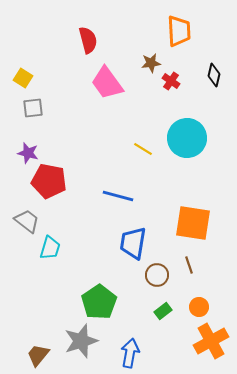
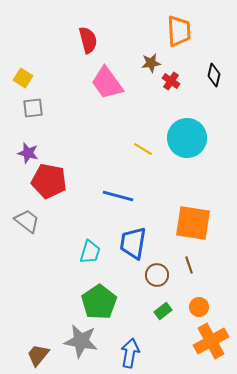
cyan trapezoid: moved 40 px right, 4 px down
gray star: rotated 28 degrees clockwise
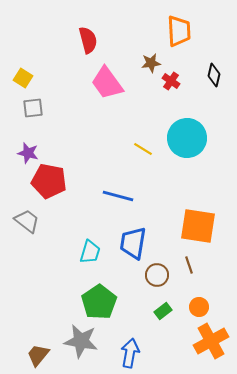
orange square: moved 5 px right, 3 px down
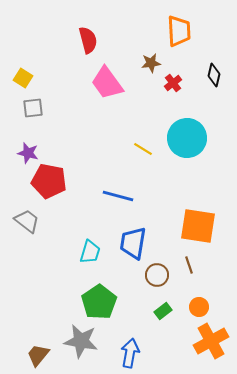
red cross: moved 2 px right, 2 px down; rotated 18 degrees clockwise
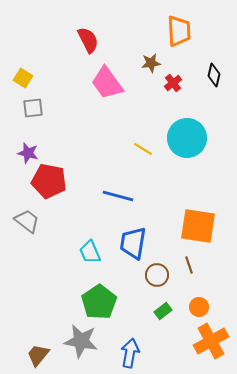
red semicircle: rotated 12 degrees counterclockwise
cyan trapezoid: rotated 140 degrees clockwise
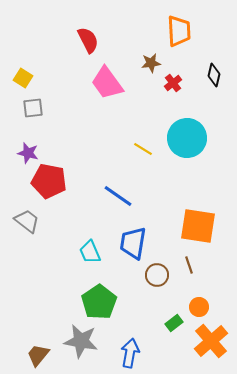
blue line: rotated 20 degrees clockwise
green rectangle: moved 11 px right, 12 px down
orange cross: rotated 12 degrees counterclockwise
